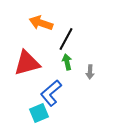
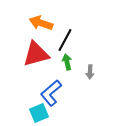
black line: moved 1 px left, 1 px down
red triangle: moved 9 px right, 9 px up
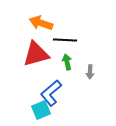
black line: rotated 65 degrees clockwise
cyan square: moved 2 px right, 3 px up
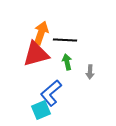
orange arrow: moved 10 px down; rotated 90 degrees clockwise
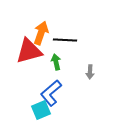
red triangle: moved 7 px left, 3 px up
green arrow: moved 11 px left
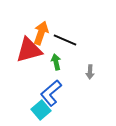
black line: rotated 20 degrees clockwise
red triangle: moved 1 px up
cyan square: rotated 18 degrees counterclockwise
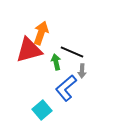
black line: moved 7 px right, 12 px down
gray arrow: moved 8 px left, 1 px up
blue L-shape: moved 15 px right, 5 px up
cyan square: moved 1 px right
